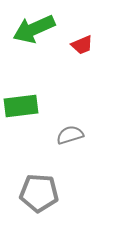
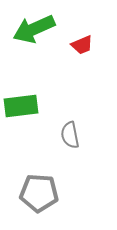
gray semicircle: rotated 84 degrees counterclockwise
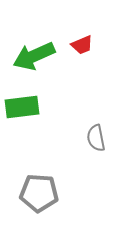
green arrow: moved 27 px down
green rectangle: moved 1 px right, 1 px down
gray semicircle: moved 26 px right, 3 px down
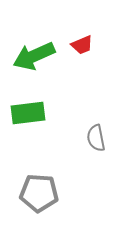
green rectangle: moved 6 px right, 6 px down
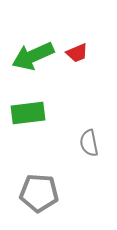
red trapezoid: moved 5 px left, 8 px down
green arrow: moved 1 px left
gray semicircle: moved 7 px left, 5 px down
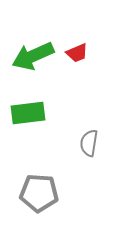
gray semicircle: rotated 20 degrees clockwise
